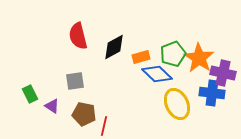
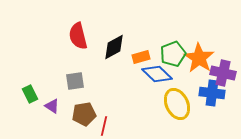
brown pentagon: rotated 20 degrees counterclockwise
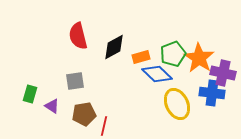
green rectangle: rotated 42 degrees clockwise
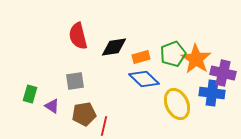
black diamond: rotated 20 degrees clockwise
orange star: moved 3 px left, 1 px down
blue diamond: moved 13 px left, 5 px down
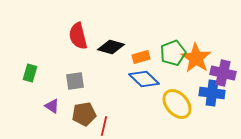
black diamond: moved 3 px left; rotated 24 degrees clockwise
green pentagon: moved 1 px up
orange star: moved 1 px up
green rectangle: moved 21 px up
yellow ellipse: rotated 16 degrees counterclockwise
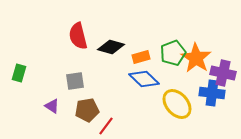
green rectangle: moved 11 px left
brown pentagon: moved 3 px right, 4 px up
red line: moved 2 px right; rotated 24 degrees clockwise
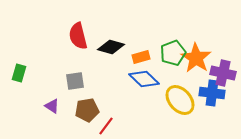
yellow ellipse: moved 3 px right, 4 px up
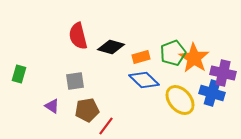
orange star: moved 2 px left
green rectangle: moved 1 px down
blue diamond: moved 1 px down
blue cross: rotated 10 degrees clockwise
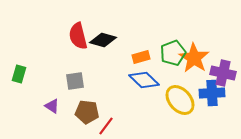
black diamond: moved 8 px left, 7 px up
blue cross: rotated 20 degrees counterclockwise
brown pentagon: moved 2 px down; rotated 15 degrees clockwise
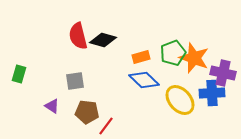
orange star: rotated 12 degrees counterclockwise
